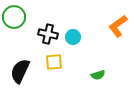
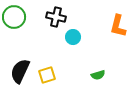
orange L-shape: rotated 40 degrees counterclockwise
black cross: moved 8 px right, 17 px up
yellow square: moved 7 px left, 13 px down; rotated 12 degrees counterclockwise
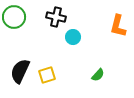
green semicircle: rotated 32 degrees counterclockwise
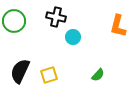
green circle: moved 4 px down
yellow square: moved 2 px right
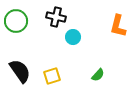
green circle: moved 2 px right
black semicircle: rotated 120 degrees clockwise
yellow square: moved 3 px right, 1 px down
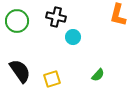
green circle: moved 1 px right
orange L-shape: moved 11 px up
yellow square: moved 3 px down
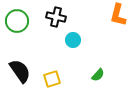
cyan circle: moved 3 px down
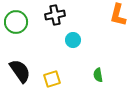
black cross: moved 1 px left, 2 px up; rotated 24 degrees counterclockwise
green circle: moved 1 px left, 1 px down
green semicircle: rotated 128 degrees clockwise
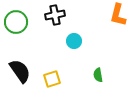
cyan circle: moved 1 px right, 1 px down
